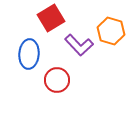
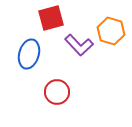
red square: rotated 16 degrees clockwise
blue ellipse: rotated 12 degrees clockwise
red circle: moved 12 px down
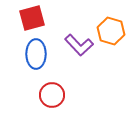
red square: moved 19 px left
blue ellipse: moved 7 px right; rotated 16 degrees counterclockwise
red circle: moved 5 px left, 3 px down
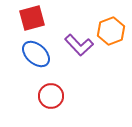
orange hexagon: rotated 24 degrees clockwise
blue ellipse: rotated 48 degrees counterclockwise
red circle: moved 1 px left, 1 px down
